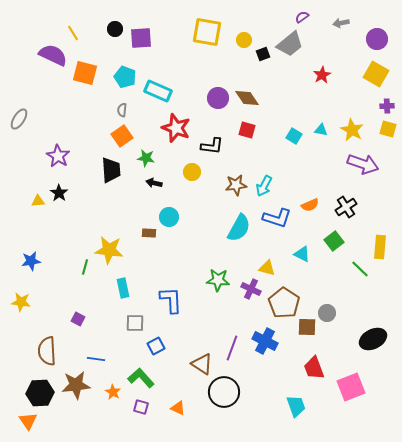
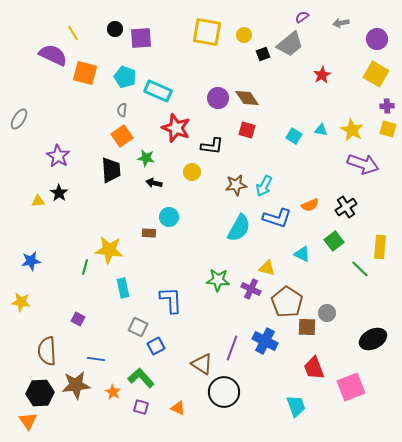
yellow circle at (244, 40): moved 5 px up
brown pentagon at (284, 303): moved 3 px right, 1 px up
gray square at (135, 323): moved 3 px right, 4 px down; rotated 24 degrees clockwise
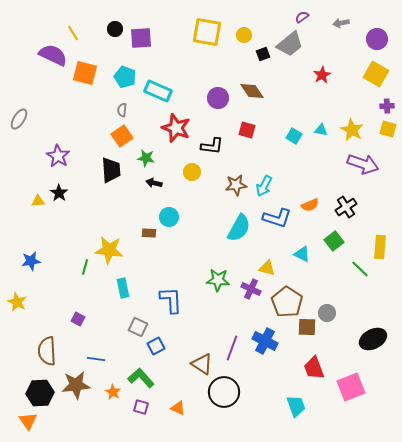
brown diamond at (247, 98): moved 5 px right, 7 px up
yellow star at (21, 302): moved 4 px left; rotated 18 degrees clockwise
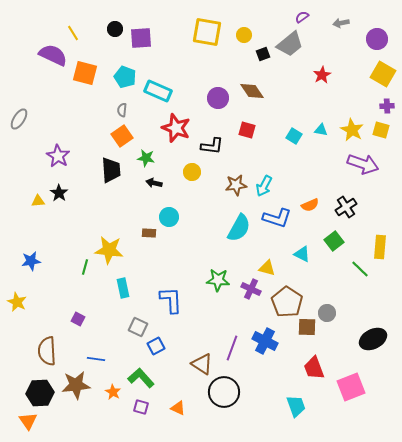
yellow square at (376, 74): moved 7 px right
yellow square at (388, 129): moved 7 px left, 1 px down
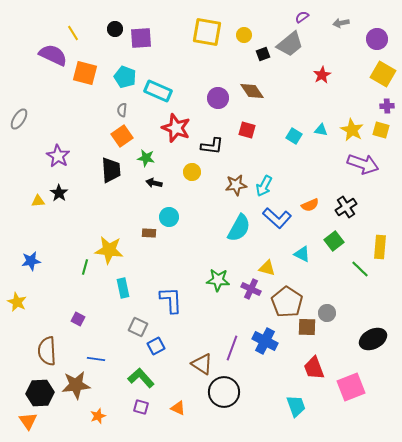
blue L-shape at (277, 218): rotated 24 degrees clockwise
orange star at (113, 392): moved 15 px left, 24 px down; rotated 21 degrees clockwise
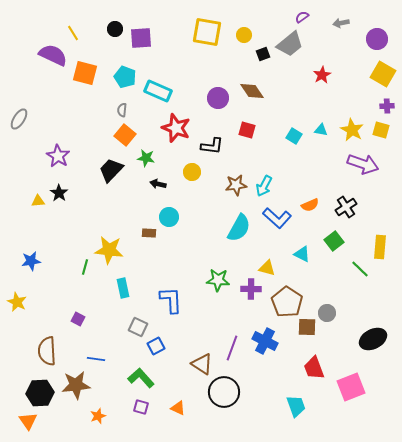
orange square at (122, 136): moved 3 px right, 1 px up; rotated 15 degrees counterclockwise
black trapezoid at (111, 170): rotated 132 degrees counterclockwise
black arrow at (154, 183): moved 4 px right, 1 px down
purple cross at (251, 289): rotated 24 degrees counterclockwise
